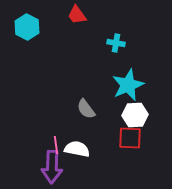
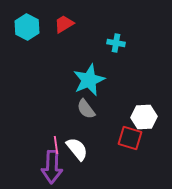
red trapezoid: moved 13 px left, 9 px down; rotated 95 degrees clockwise
cyan star: moved 39 px left, 5 px up
white hexagon: moved 9 px right, 2 px down
red square: rotated 15 degrees clockwise
white semicircle: rotated 40 degrees clockwise
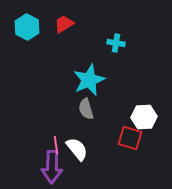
gray semicircle: rotated 20 degrees clockwise
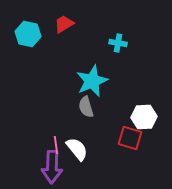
cyan hexagon: moved 1 px right, 7 px down; rotated 15 degrees counterclockwise
cyan cross: moved 2 px right
cyan star: moved 3 px right, 1 px down
gray semicircle: moved 2 px up
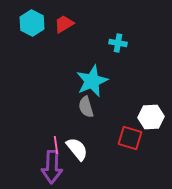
cyan hexagon: moved 4 px right, 11 px up; rotated 15 degrees clockwise
white hexagon: moved 7 px right
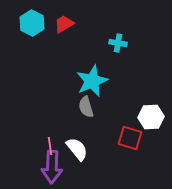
pink line: moved 6 px left, 1 px down
